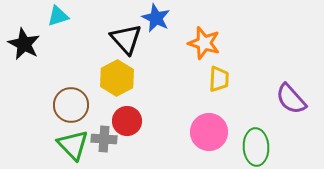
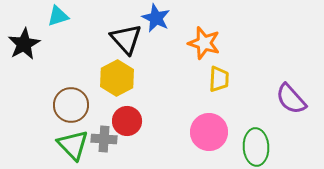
black star: rotated 16 degrees clockwise
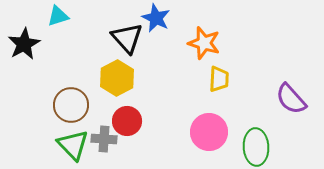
black triangle: moved 1 px right, 1 px up
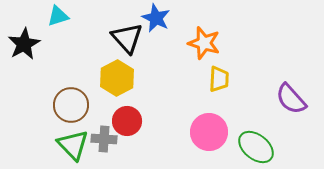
green ellipse: rotated 48 degrees counterclockwise
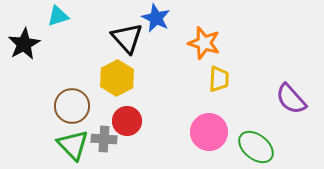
brown circle: moved 1 px right, 1 px down
